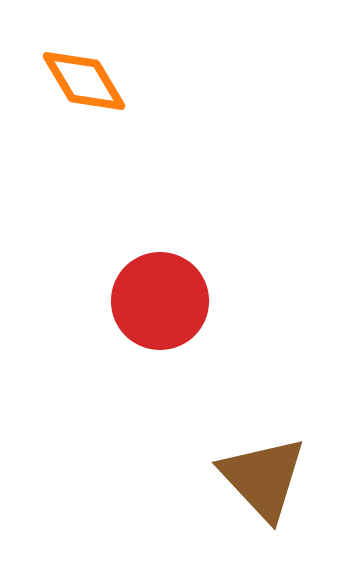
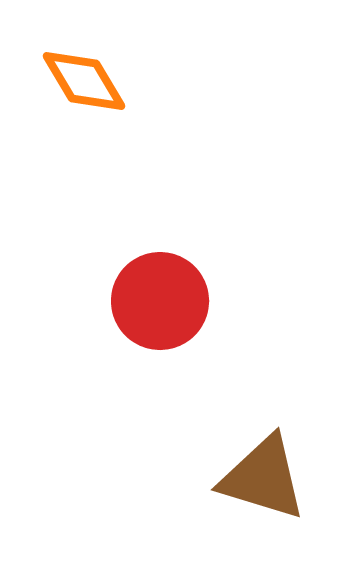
brown triangle: rotated 30 degrees counterclockwise
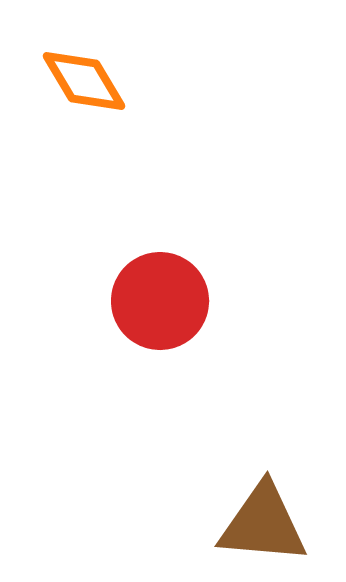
brown triangle: moved 46 px down; rotated 12 degrees counterclockwise
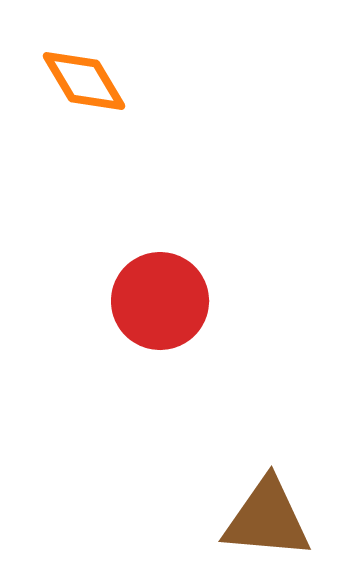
brown triangle: moved 4 px right, 5 px up
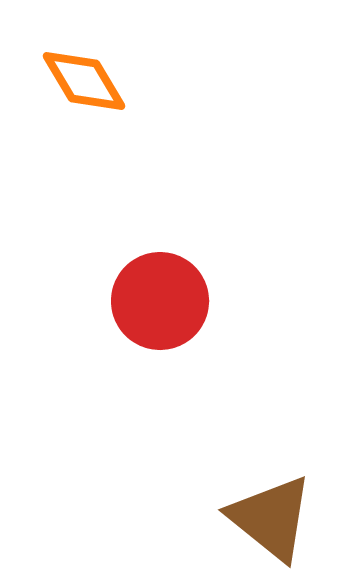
brown triangle: moved 4 px right, 1 px up; rotated 34 degrees clockwise
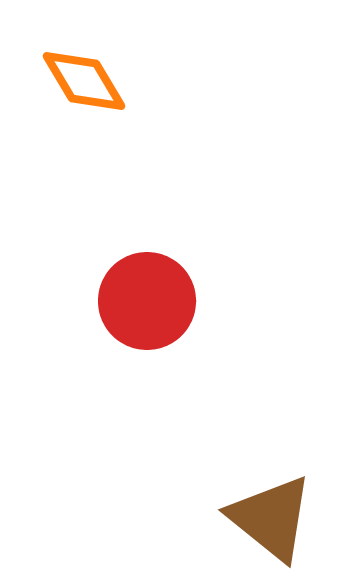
red circle: moved 13 px left
